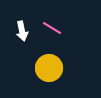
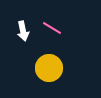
white arrow: moved 1 px right
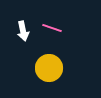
pink line: rotated 12 degrees counterclockwise
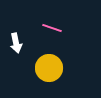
white arrow: moved 7 px left, 12 px down
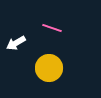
white arrow: rotated 72 degrees clockwise
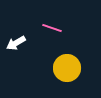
yellow circle: moved 18 px right
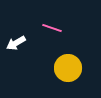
yellow circle: moved 1 px right
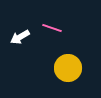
white arrow: moved 4 px right, 6 px up
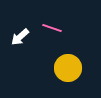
white arrow: rotated 12 degrees counterclockwise
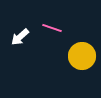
yellow circle: moved 14 px right, 12 px up
